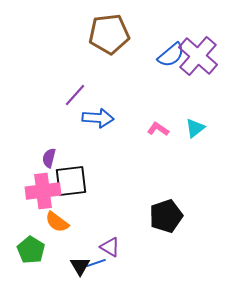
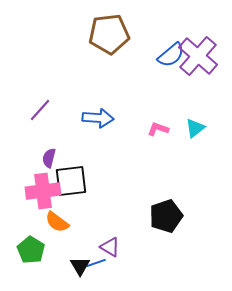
purple line: moved 35 px left, 15 px down
pink L-shape: rotated 15 degrees counterclockwise
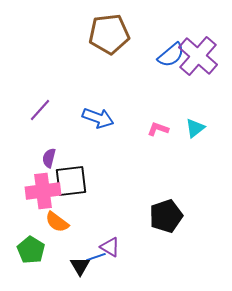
blue arrow: rotated 16 degrees clockwise
blue line: moved 6 px up
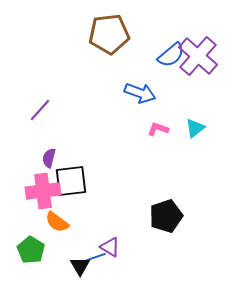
blue arrow: moved 42 px right, 25 px up
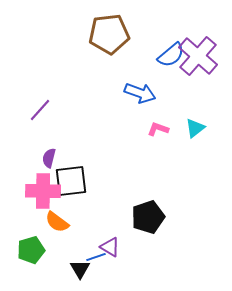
pink cross: rotated 8 degrees clockwise
black pentagon: moved 18 px left, 1 px down
green pentagon: rotated 24 degrees clockwise
black triangle: moved 3 px down
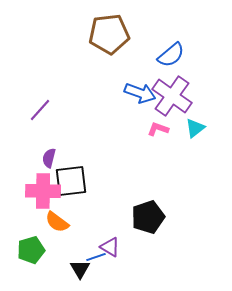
purple cross: moved 26 px left, 40 px down; rotated 6 degrees counterclockwise
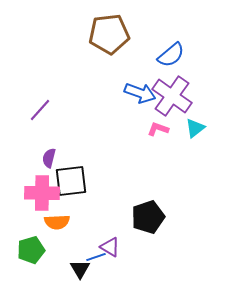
pink cross: moved 1 px left, 2 px down
orange semicircle: rotated 40 degrees counterclockwise
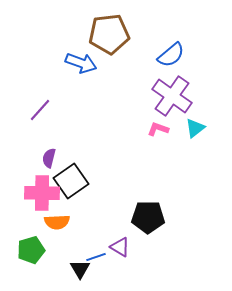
blue arrow: moved 59 px left, 30 px up
black square: rotated 28 degrees counterclockwise
black pentagon: rotated 20 degrees clockwise
purple triangle: moved 10 px right
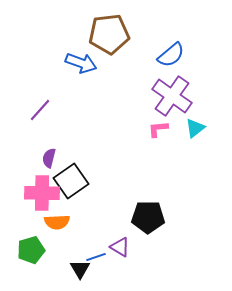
pink L-shape: rotated 25 degrees counterclockwise
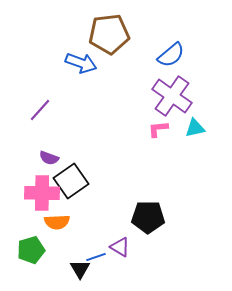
cyan triangle: rotated 25 degrees clockwise
purple semicircle: rotated 84 degrees counterclockwise
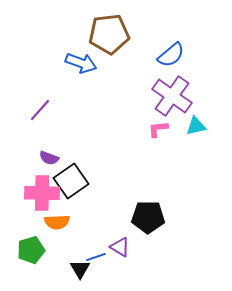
cyan triangle: moved 1 px right, 2 px up
